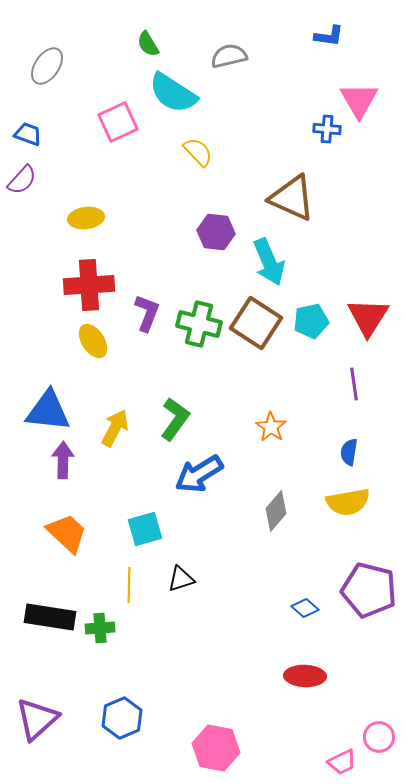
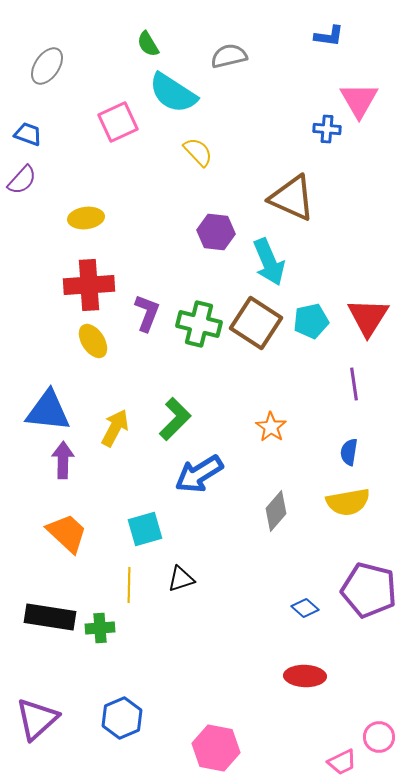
green L-shape at (175, 419): rotated 9 degrees clockwise
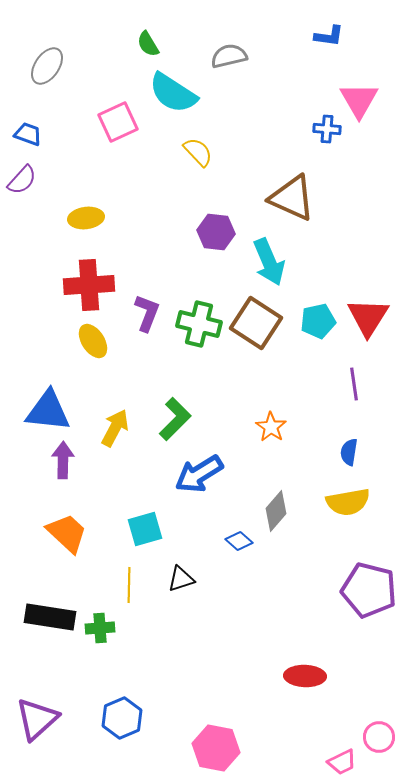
cyan pentagon at (311, 321): moved 7 px right
blue diamond at (305, 608): moved 66 px left, 67 px up
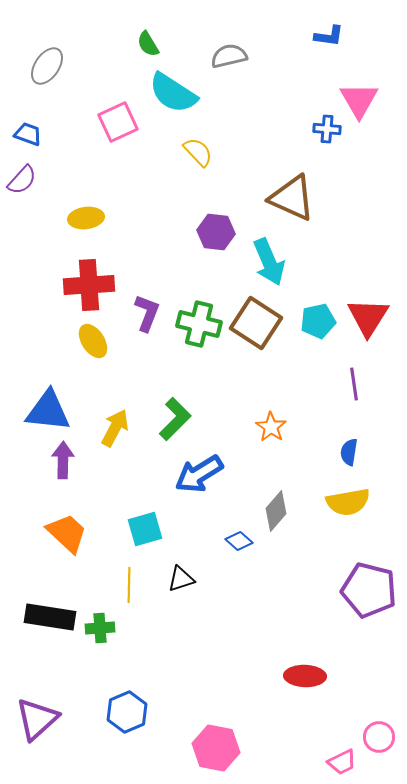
blue hexagon at (122, 718): moved 5 px right, 6 px up
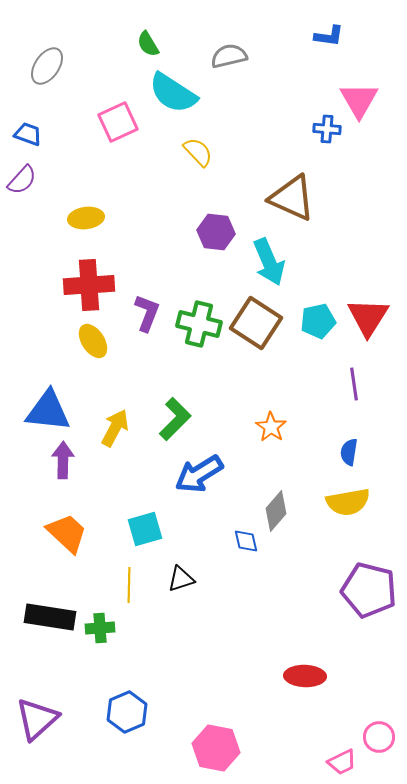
blue diamond at (239, 541): moved 7 px right; rotated 36 degrees clockwise
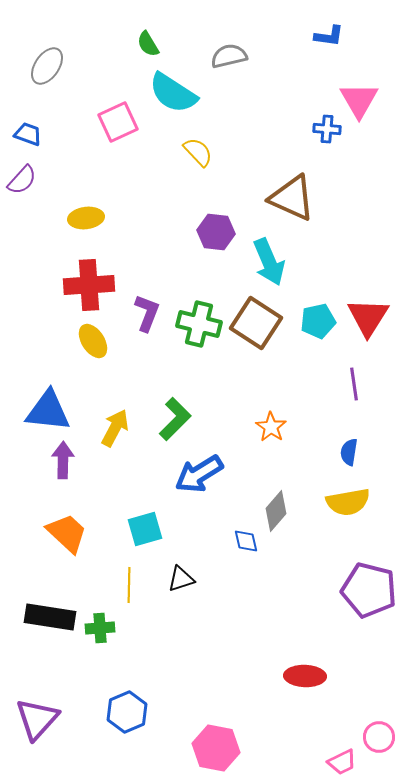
purple triangle at (37, 719): rotated 6 degrees counterclockwise
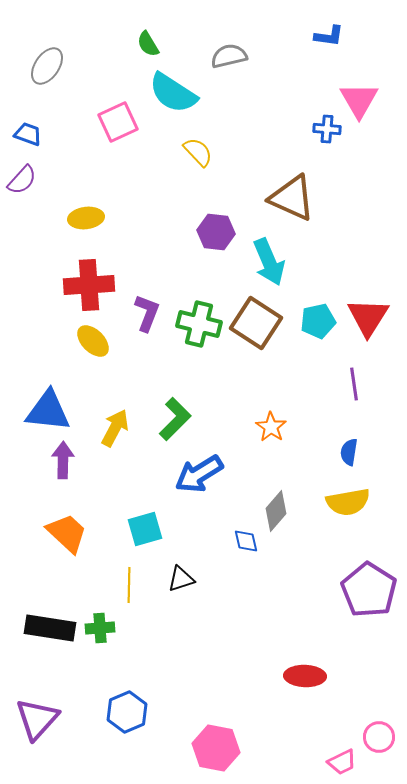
yellow ellipse at (93, 341): rotated 12 degrees counterclockwise
purple pentagon at (369, 590): rotated 18 degrees clockwise
black rectangle at (50, 617): moved 11 px down
